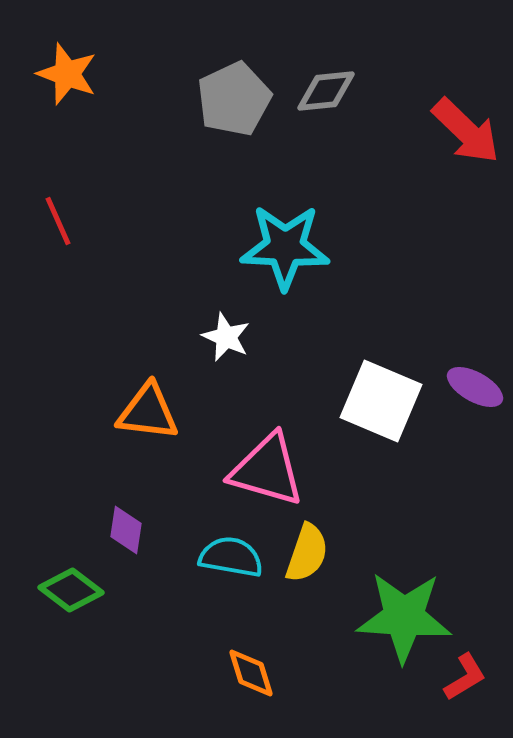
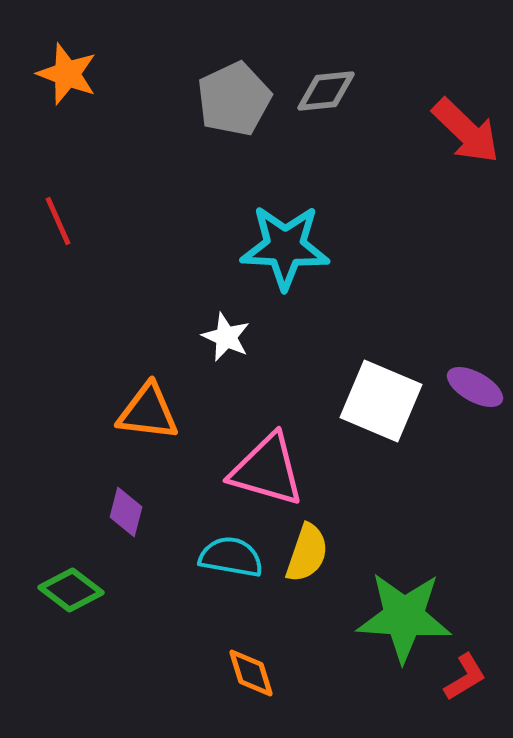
purple diamond: moved 18 px up; rotated 6 degrees clockwise
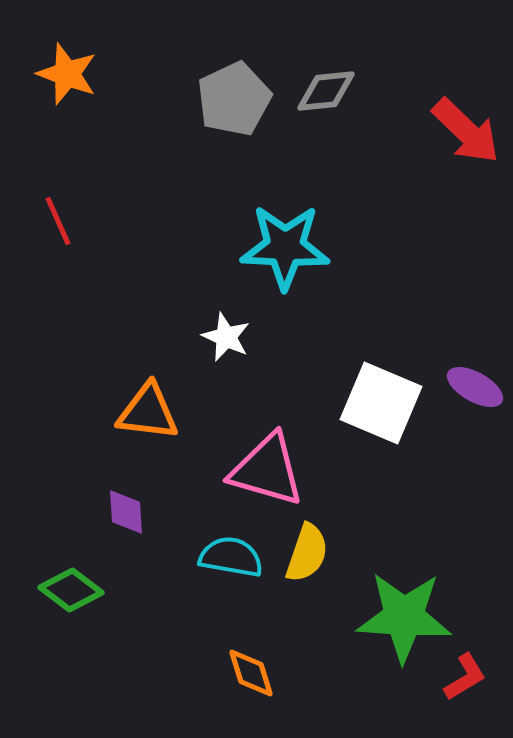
white square: moved 2 px down
purple diamond: rotated 18 degrees counterclockwise
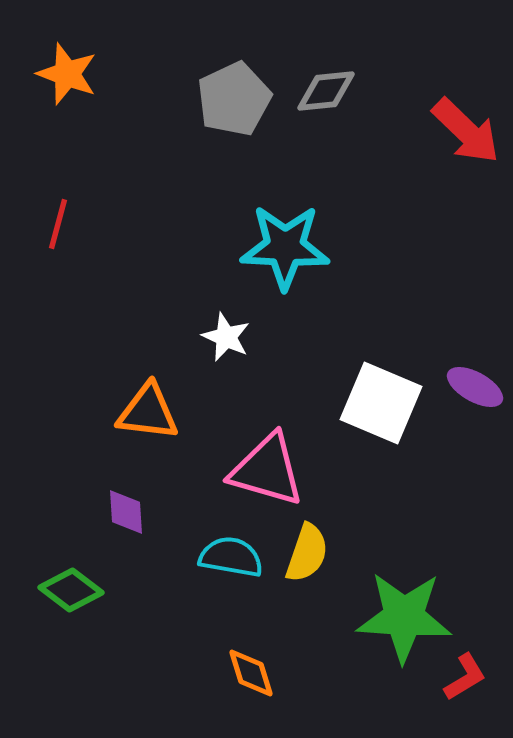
red line: moved 3 px down; rotated 39 degrees clockwise
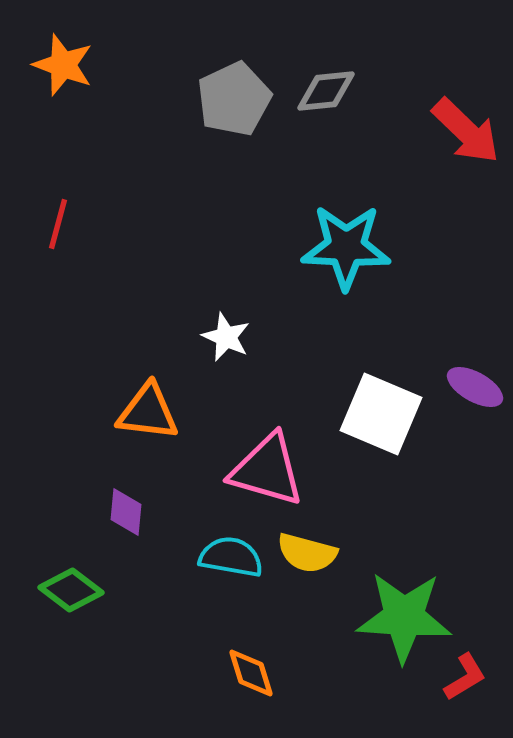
orange star: moved 4 px left, 9 px up
cyan star: moved 61 px right
white square: moved 11 px down
purple diamond: rotated 9 degrees clockwise
yellow semicircle: rotated 86 degrees clockwise
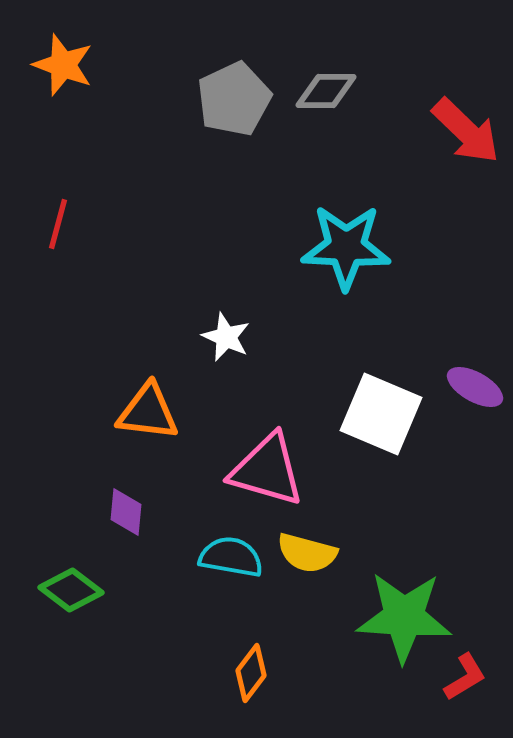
gray diamond: rotated 6 degrees clockwise
orange diamond: rotated 54 degrees clockwise
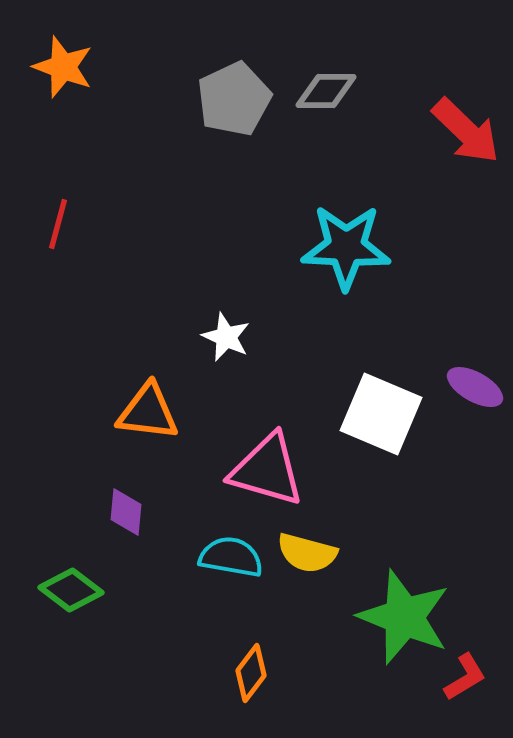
orange star: moved 2 px down
green star: rotated 18 degrees clockwise
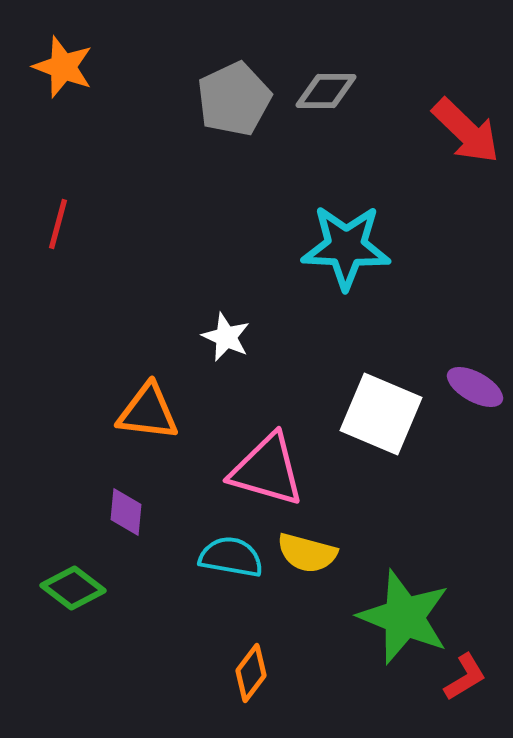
green diamond: moved 2 px right, 2 px up
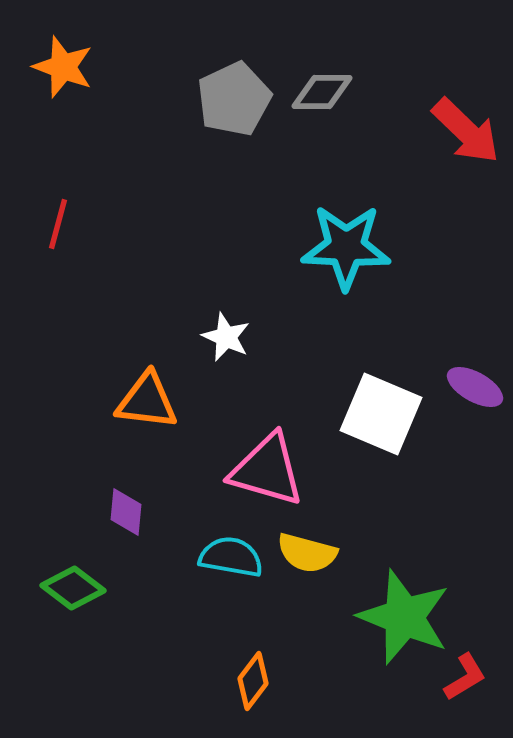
gray diamond: moved 4 px left, 1 px down
orange triangle: moved 1 px left, 11 px up
orange diamond: moved 2 px right, 8 px down
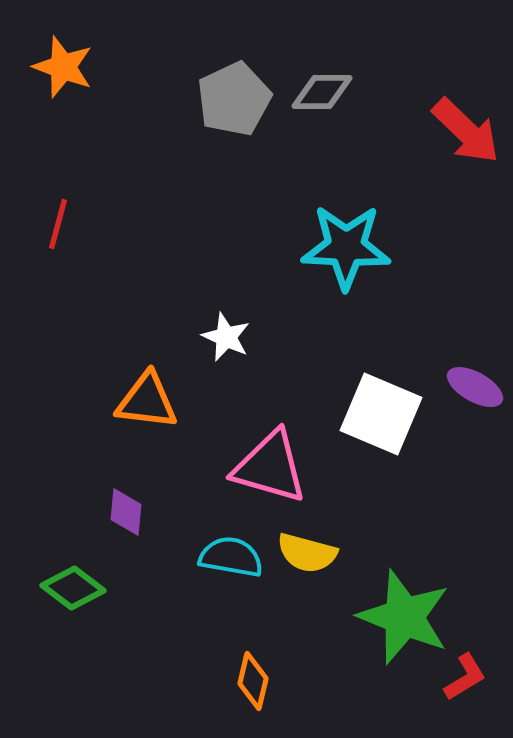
pink triangle: moved 3 px right, 3 px up
orange diamond: rotated 24 degrees counterclockwise
